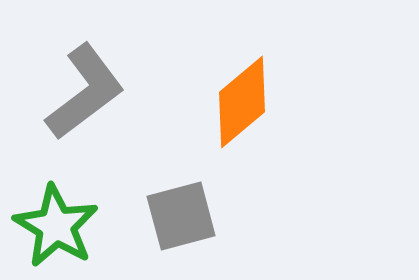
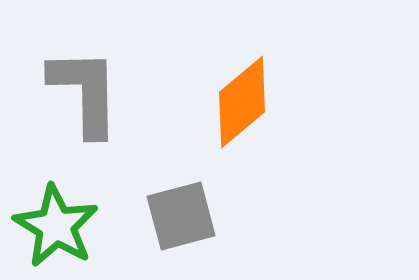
gray L-shape: rotated 54 degrees counterclockwise
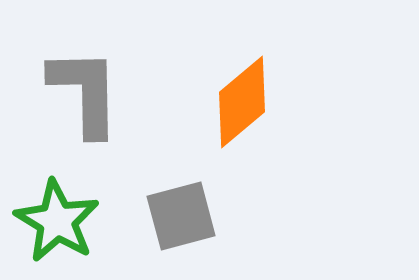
green star: moved 1 px right, 5 px up
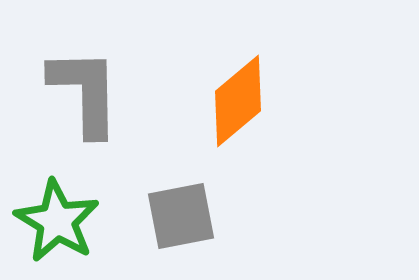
orange diamond: moved 4 px left, 1 px up
gray square: rotated 4 degrees clockwise
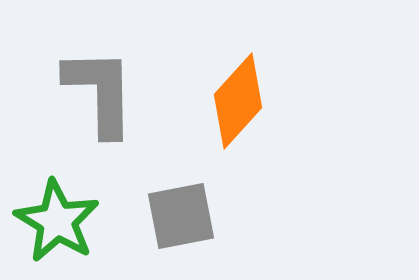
gray L-shape: moved 15 px right
orange diamond: rotated 8 degrees counterclockwise
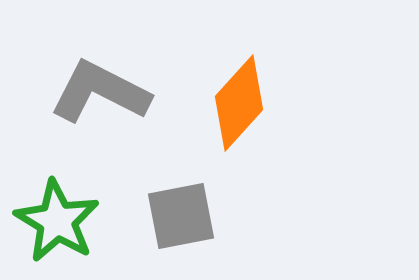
gray L-shape: rotated 62 degrees counterclockwise
orange diamond: moved 1 px right, 2 px down
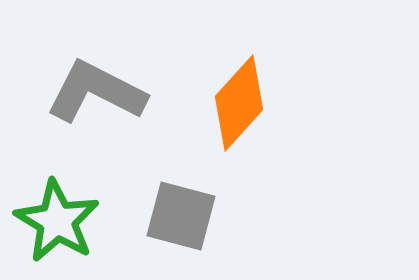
gray L-shape: moved 4 px left
gray square: rotated 26 degrees clockwise
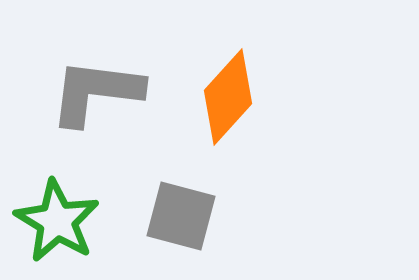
gray L-shape: rotated 20 degrees counterclockwise
orange diamond: moved 11 px left, 6 px up
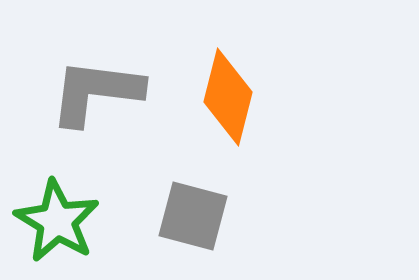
orange diamond: rotated 28 degrees counterclockwise
gray square: moved 12 px right
